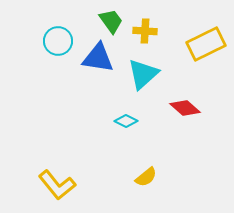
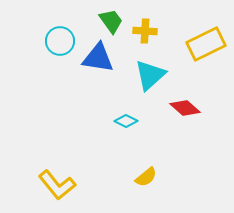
cyan circle: moved 2 px right
cyan triangle: moved 7 px right, 1 px down
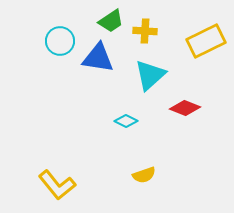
green trapezoid: rotated 92 degrees clockwise
yellow rectangle: moved 3 px up
red diamond: rotated 20 degrees counterclockwise
yellow semicircle: moved 2 px left, 2 px up; rotated 20 degrees clockwise
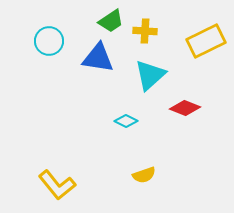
cyan circle: moved 11 px left
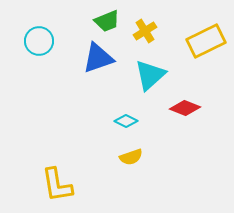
green trapezoid: moved 4 px left; rotated 12 degrees clockwise
yellow cross: rotated 35 degrees counterclockwise
cyan circle: moved 10 px left
blue triangle: rotated 28 degrees counterclockwise
yellow semicircle: moved 13 px left, 18 px up
yellow L-shape: rotated 30 degrees clockwise
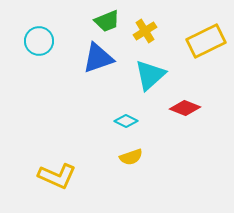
yellow L-shape: moved 9 px up; rotated 57 degrees counterclockwise
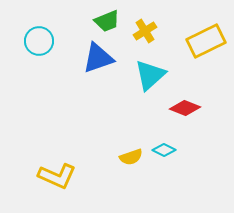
cyan diamond: moved 38 px right, 29 px down
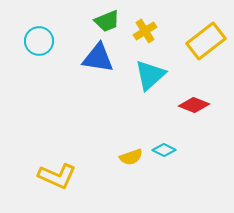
yellow rectangle: rotated 12 degrees counterclockwise
blue triangle: rotated 28 degrees clockwise
red diamond: moved 9 px right, 3 px up
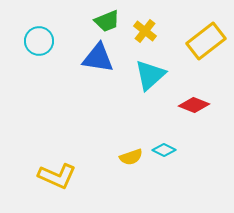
yellow cross: rotated 20 degrees counterclockwise
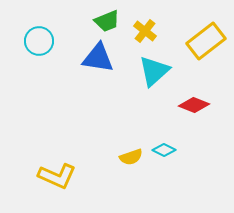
cyan triangle: moved 4 px right, 4 px up
